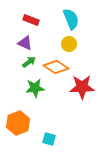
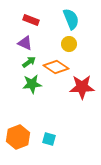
green star: moved 3 px left, 4 px up
orange hexagon: moved 14 px down
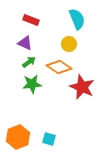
cyan semicircle: moved 6 px right
orange diamond: moved 3 px right
red star: rotated 25 degrees clockwise
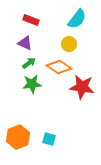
cyan semicircle: rotated 60 degrees clockwise
green arrow: moved 1 px down
red star: rotated 15 degrees counterclockwise
